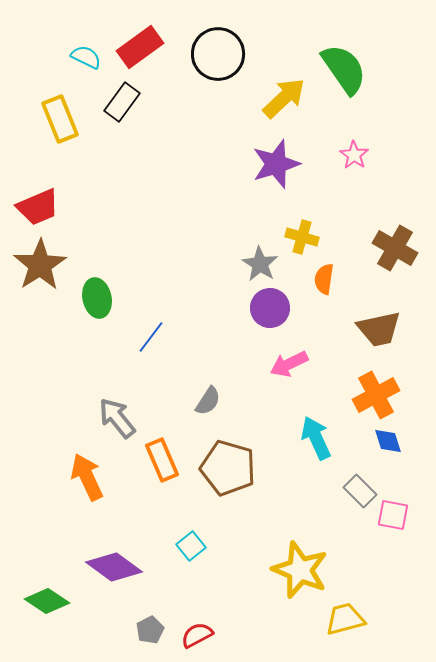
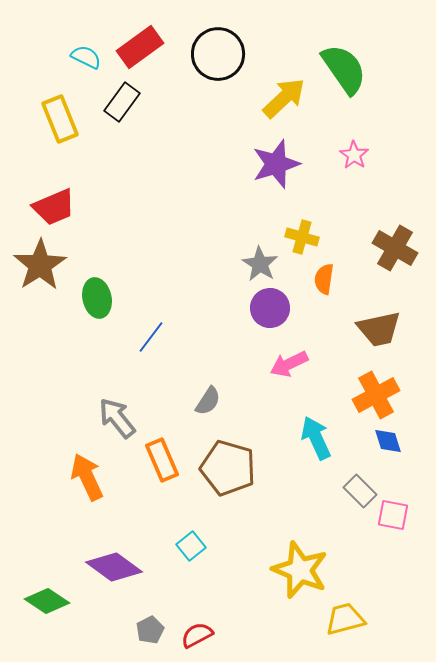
red trapezoid: moved 16 px right
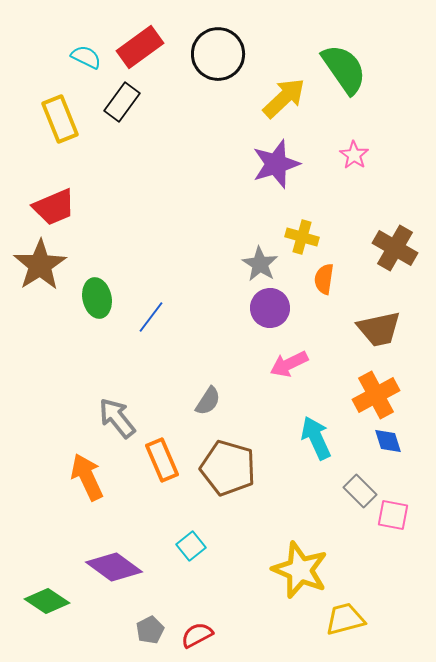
blue line: moved 20 px up
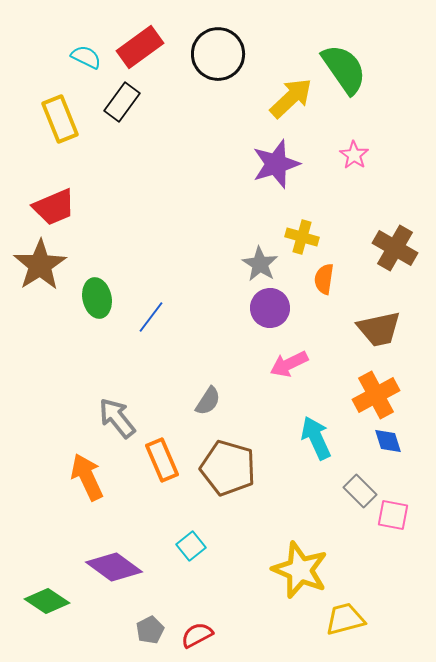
yellow arrow: moved 7 px right
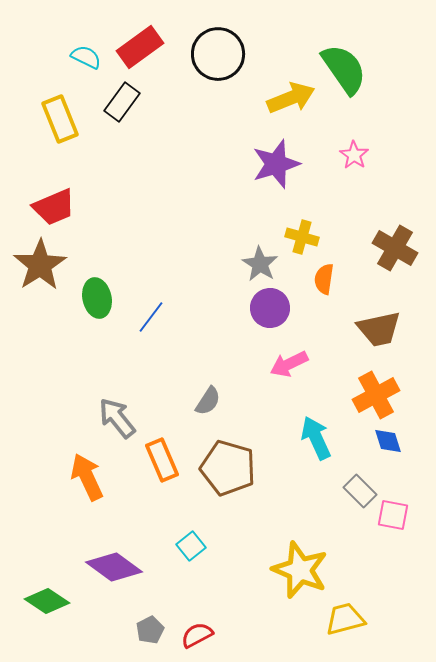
yellow arrow: rotated 21 degrees clockwise
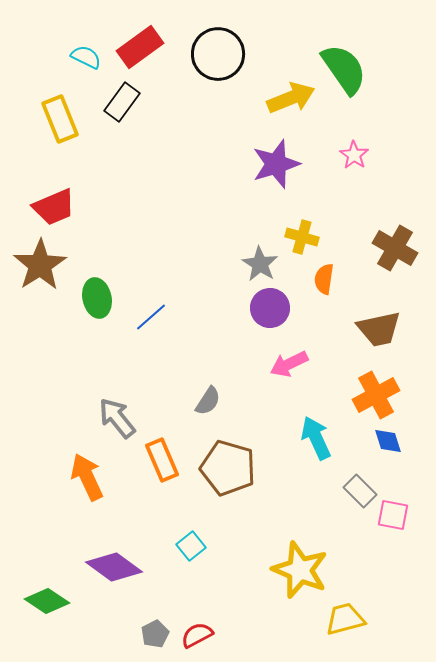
blue line: rotated 12 degrees clockwise
gray pentagon: moved 5 px right, 4 px down
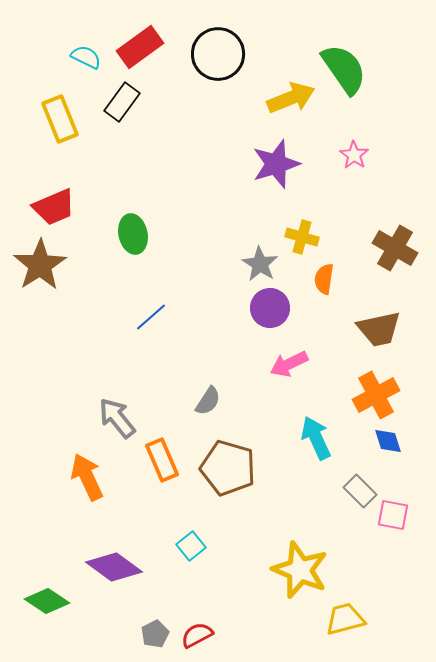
green ellipse: moved 36 px right, 64 px up
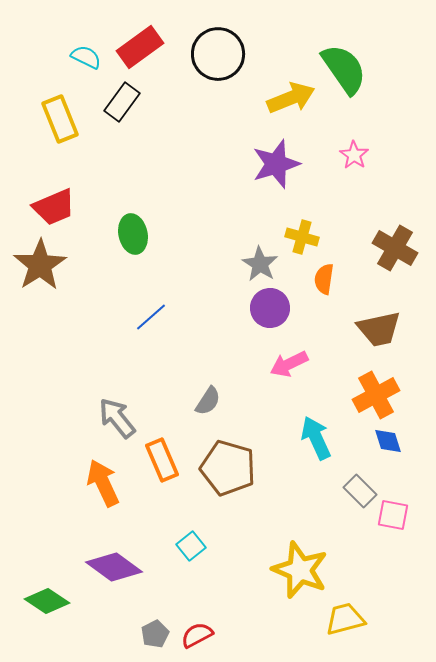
orange arrow: moved 16 px right, 6 px down
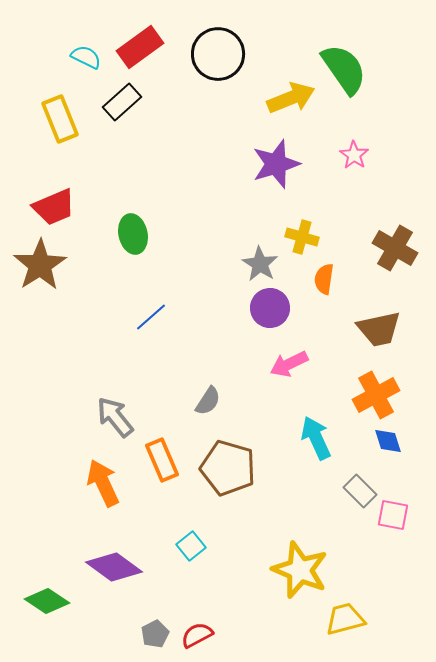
black rectangle: rotated 12 degrees clockwise
gray arrow: moved 2 px left, 1 px up
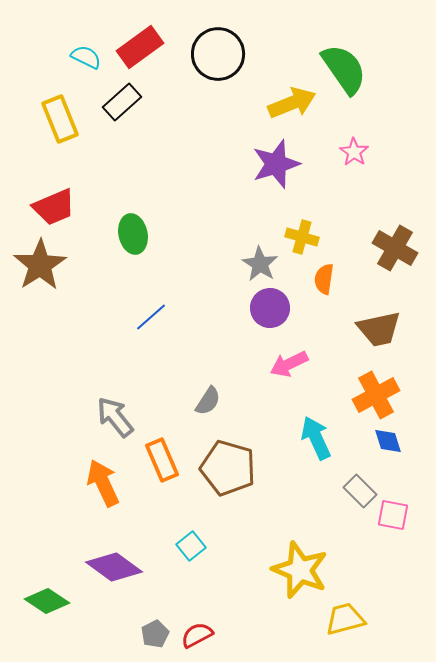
yellow arrow: moved 1 px right, 5 px down
pink star: moved 3 px up
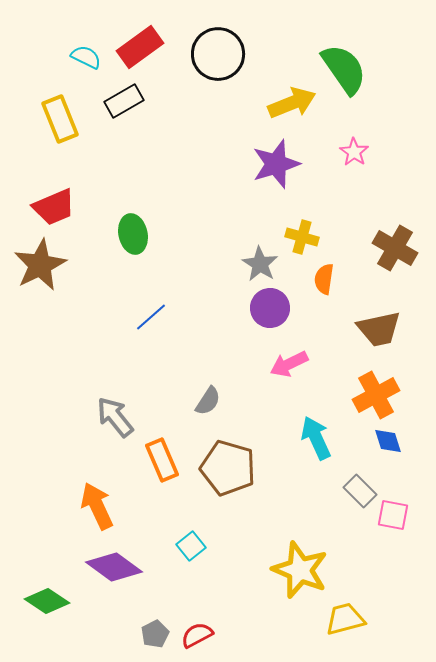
black rectangle: moved 2 px right, 1 px up; rotated 12 degrees clockwise
brown star: rotated 6 degrees clockwise
orange arrow: moved 6 px left, 23 px down
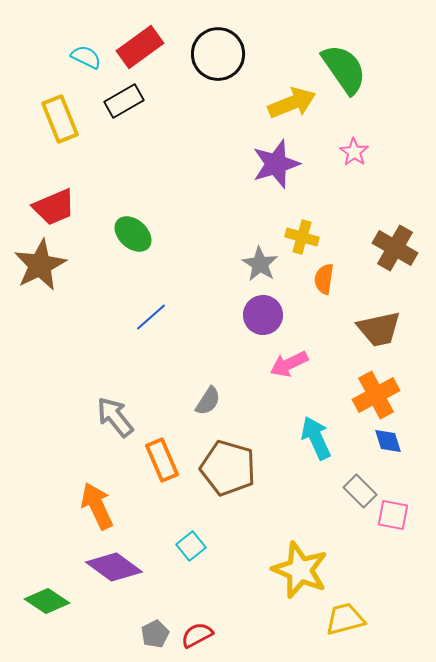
green ellipse: rotated 36 degrees counterclockwise
purple circle: moved 7 px left, 7 px down
